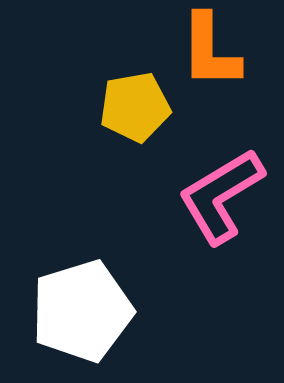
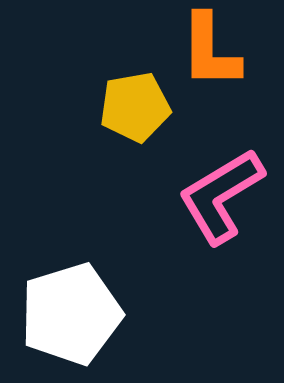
white pentagon: moved 11 px left, 3 px down
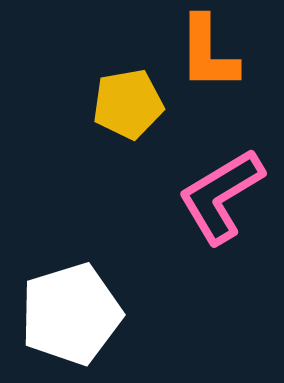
orange L-shape: moved 2 px left, 2 px down
yellow pentagon: moved 7 px left, 3 px up
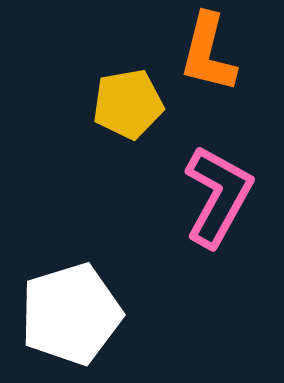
orange L-shape: rotated 14 degrees clockwise
pink L-shape: moved 3 px left; rotated 150 degrees clockwise
